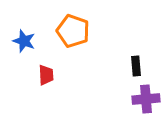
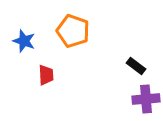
black rectangle: rotated 48 degrees counterclockwise
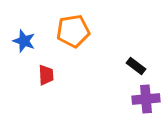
orange pentagon: rotated 28 degrees counterclockwise
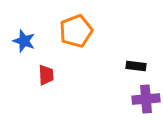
orange pentagon: moved 3 px right; rotated 12 degrees counterclockwise
black rectangle: rotated 30 degrees counterclockwise
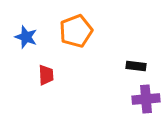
blue star: moved 2 px right, 4 px up
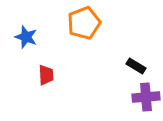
orange pentagon: moved 8 px right, 8 px up
black rectangle: rotated 24 degrees clockwise
purple cross: moved 2 px up
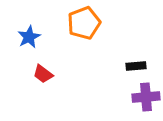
blue star: moved 3 px right; rotated 25 degrees clockwise
black rectangle: rotated 36 degrees counterclockwise
red trapezoid: moved 3 px left, 1 px up; rotated 130 degrees clockwise
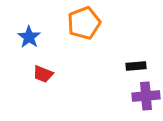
blue star: rotated 10 degrees counterclockwise
red trapezoid: rotated 15 degrees counterclockwise
purple cross: moved 1 px up
